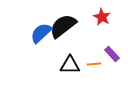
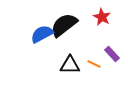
black semicircle: moved 1 px right, 1 px up
blue semicircle: moved 1 px right, 1 px down; rotated 15 degrees clockwise
orange line: rotated 32 degrees clockwise
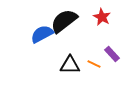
black semicircle: moved 4 px up
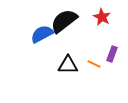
purple rectangle: rotated 63 degrees clockwise
black triangle: moved 2 px left
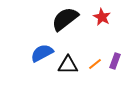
black semicircle: moved 1 px right, 2 px up
blue semicircle: moved 19 px down
purple rectangle: moved 3 px right, 7 px down
orange line: moved 1 px right; rotated 64 degrees counterclockwise
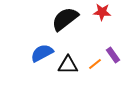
red star: moved 5 px up; rotated 24 degrees counterclockwise
purple rectangle: moved 2 px left, 6 px up; rotated 56 degrees counterclockwise
